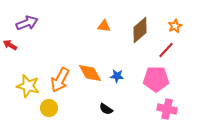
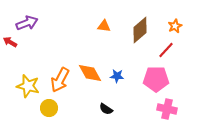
red arrow: moved 3 px up
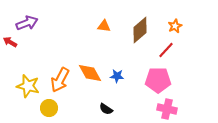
pink pentagon: moved 2 px right, 1 px down
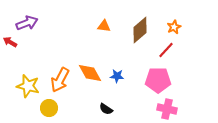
orange star: moved 1 px left, 1 px down
